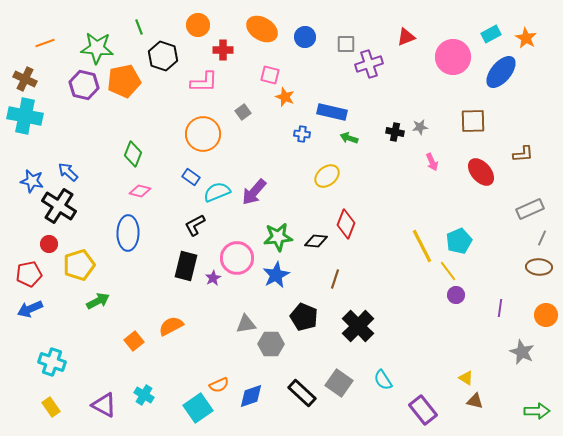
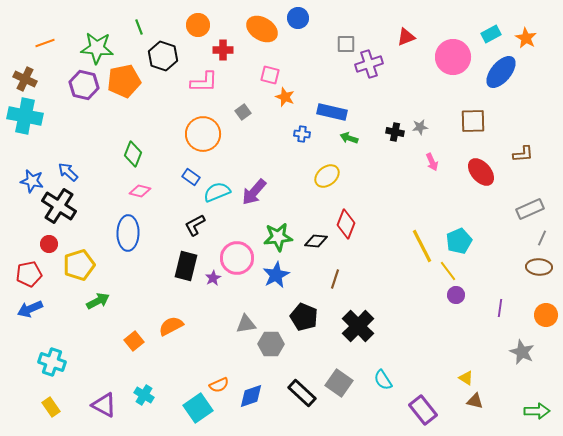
blue circle at (305, 37): moved 7 px left, 19 px up
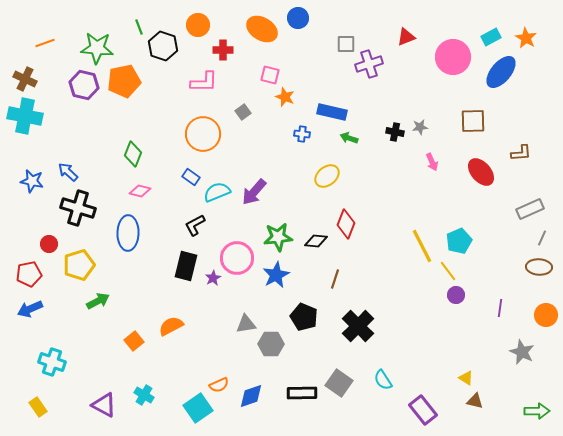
cyan rectangle at (491, 34): moved 3 px down
black hexagon at (163, 56): moved 10 px up
brown L-shape at (523, 154): moved 2 px left, 1 px up
black cross at (59, 206): moved 19 px right, 2 px down; rotated 16 degrees counterclockwise
black rectangle at (302, 393): rotated 44 degrees counterclockwise
yellow rectangle at (51, 407): moved 13 px left
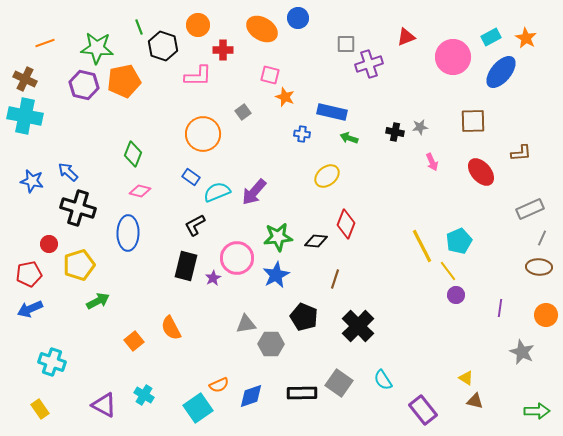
pink L-shape at (204, 82): moved 6 px left, 6 px up
orange semicircle at (171, 326): moved 2 px down; rotated 90 degrees counterclockwise
yellow rectangle at (38, 407): moved 2 px right, 2 px down
